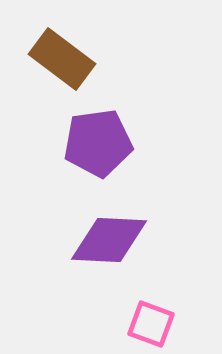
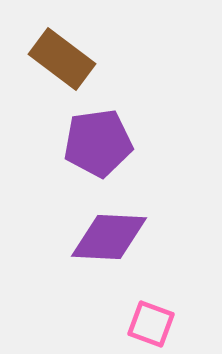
purple diamond: moved 3 px up
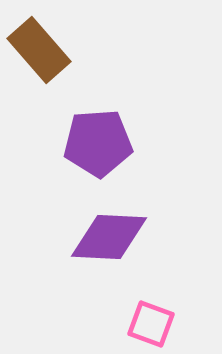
brown rectangle: moved 23 px left, 9 px up; rotated 12 degrees clockwise
purple pentagon: rotated 4 degrees clockwise
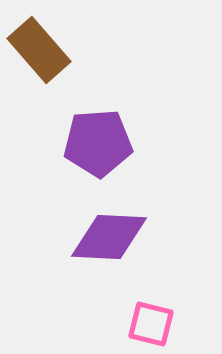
pink square: rotated 6 degrees counterclockwise
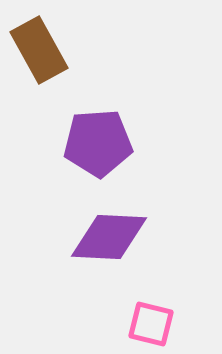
brown rectangle: rotated 12 degrees clockwise
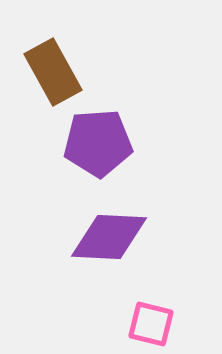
brown rectangle: moved 14 px right, 22 px down
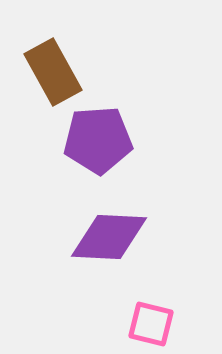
purple pentagon: moved 3 px up
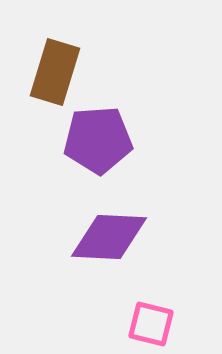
brown rectangle: moved 2 px right; rotated 46 degrees clockwise
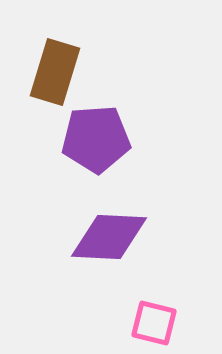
purple pentagon: moved 2 px left, 1 px up
pink square: moved 3 px right, 1 px up
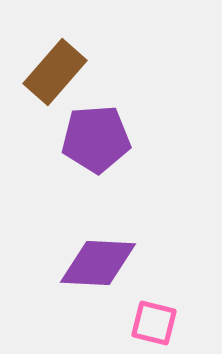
brown rectangle: rotated 24 degrees clockwise
purple diamond: moved 11 px left, 26 px down
